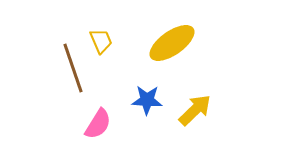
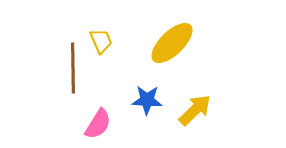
yellow ellipse: rotated 9 degrees counterclockwise
brown line: rotated 18 degrees clockwise
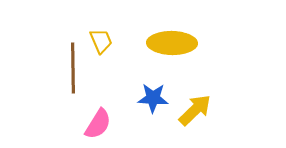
yellow ellipse: rotated 45 degrees clockwise
blue star: moved 6 px right, 2 px up
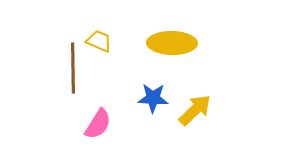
yellow trapezoid: moved 2 px left; rotated 44 degrees counterclockwise
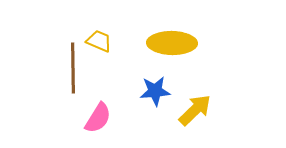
blue star: moved 2 px right, 7 px up; rotated 8 degrees counterclockwise
pink semicircle: moved 6 px up
